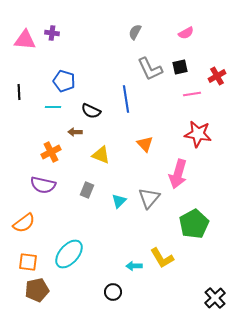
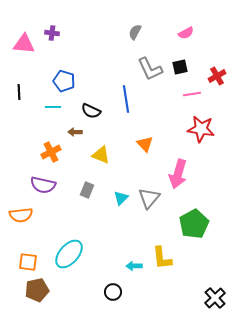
pink triangle: moved 1 px left, 4 px down
red star: moved 3 px right, 5 px up
cyan triangle: moved 2 px right, 3 px up
orange semicircle: moved 3 px left, 8 px up; rotated 30 degrees clockwise
yellow L-shape: rotated 25 degrees clockwise
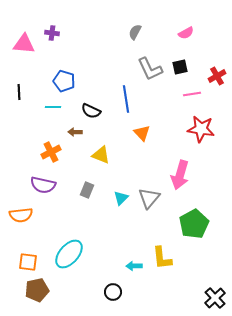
orange triangle: moved 3 px left, 11 px up
pink arrow: moved 2 px right, 1 px down
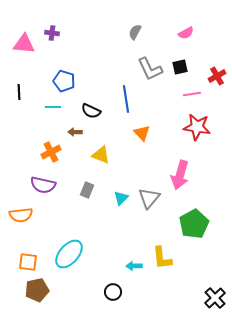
red star: moved 4 px left, 2 px up
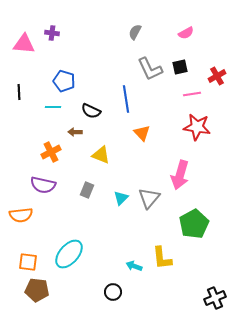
cyan arrow: rotated 21 degrees clockwise
brown pentagon: rotated 20 degrees clockwise
black cross: rotated 20 degrees clockwise
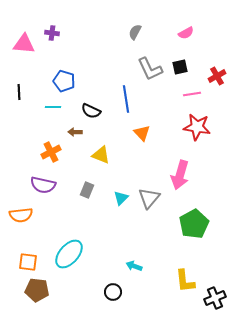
yellow L-shape: moved 23 px right, 23 px down
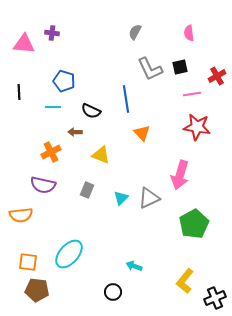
pink semicircle: moved 3 px right; rotated 112 degrees clockwise
gray triangle: rotated 25 degrees clockwise
yellow L-shape: rotated 45 degrees clockwise
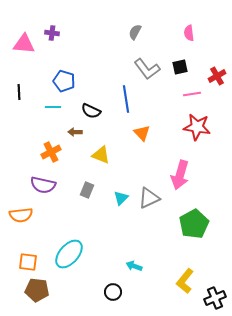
gray L-shape: moved 3 px left; rotated 12 degrees counterclockwise
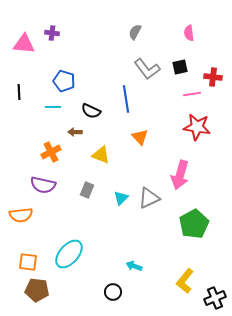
red cross: moved 4 px left, 1 px down; rotated 36 degrees clockwise
orange triangle: moved 2 px left, 4 px down
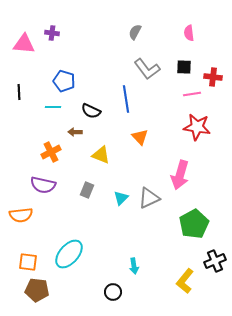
black square: moved 4 px right; rotated 14 degrees clockwise
cyan arrow: rotated 119 degrees counterclockwise
black cross: moved 37 px up
